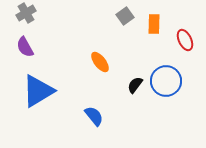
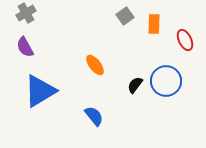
orange ellipse: moved 5 px left, 3 px down
blue triangle: moved 2 px right
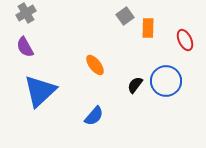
orange rectangle: moved 6 px left, 4 px down
blue triangle: rotated 12 degrees counterclockwise
blue semicircle: rotated 80 degrees clockwise
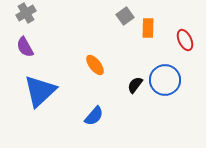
blue circle: moved 1 px left, 1 px up
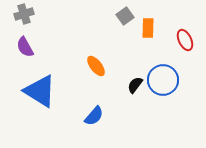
gray cross: moved 2 px left, 1 px down; rotated 12 degrees clockwise
orange ellipse: moved 1 px right, 1 px down
blue circle: moved 2 px left
blue triangle: rotated 45 degrees counterclockwise
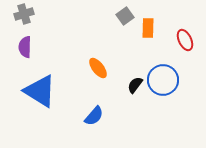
purple semicircle: rotated 30 degrees clockwise
orange ellipse: moved 2 px right, 2 px down
